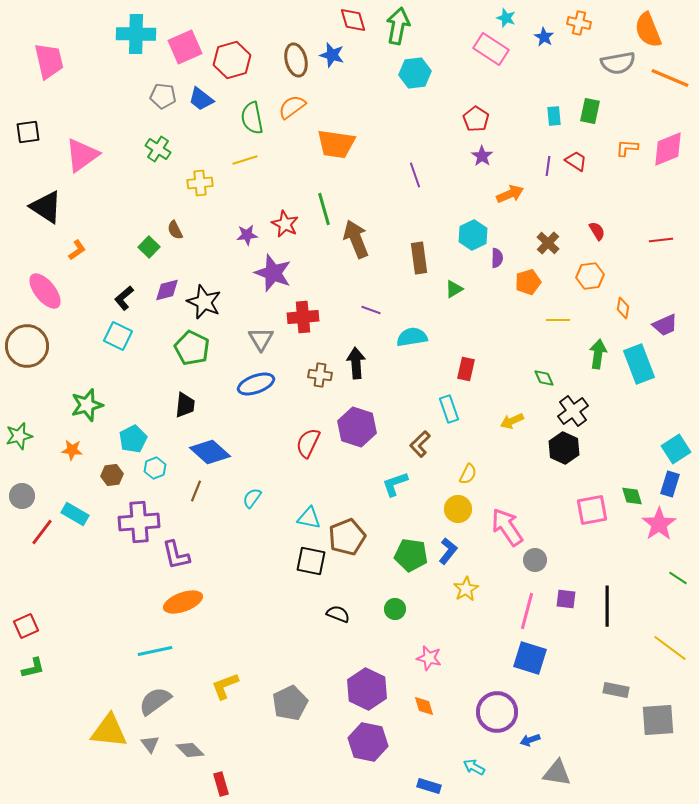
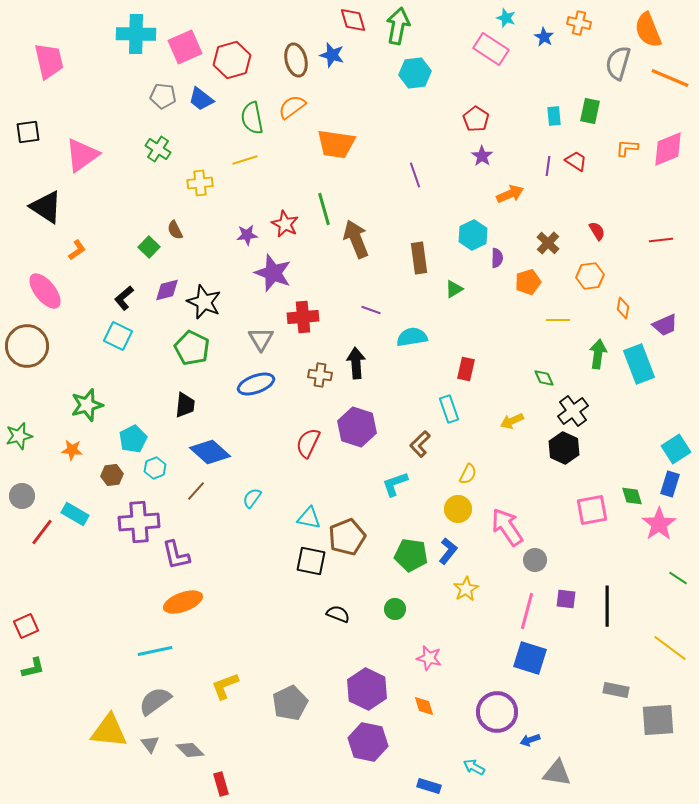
gray semicircle at (618, 63): rotated 116 degrees clockwise
brown line at (196, 491): rotated 20 degrees clockwise
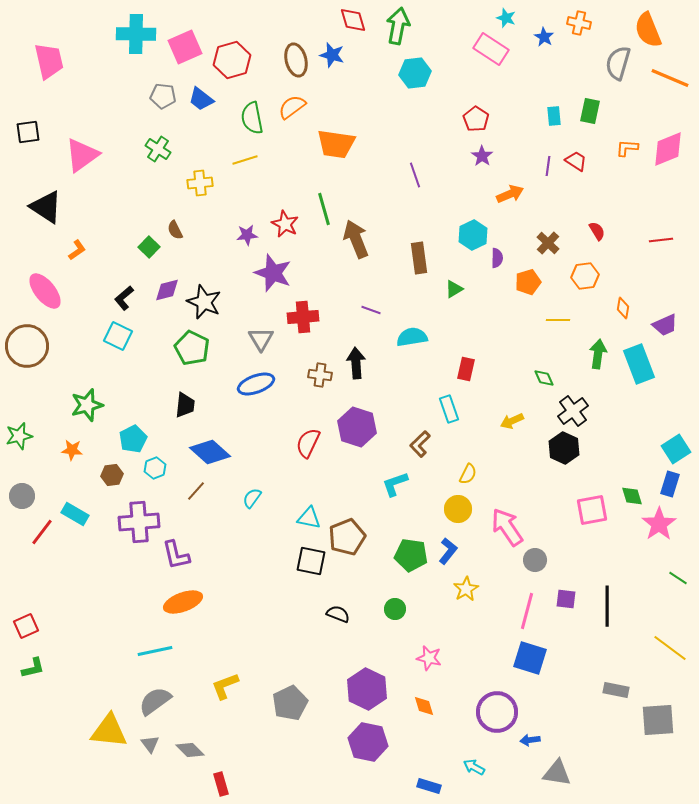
orange hexagon at (590, 276): moved 5 px left
blue arrow at (530, 740): rotated 12 degrees clockwise
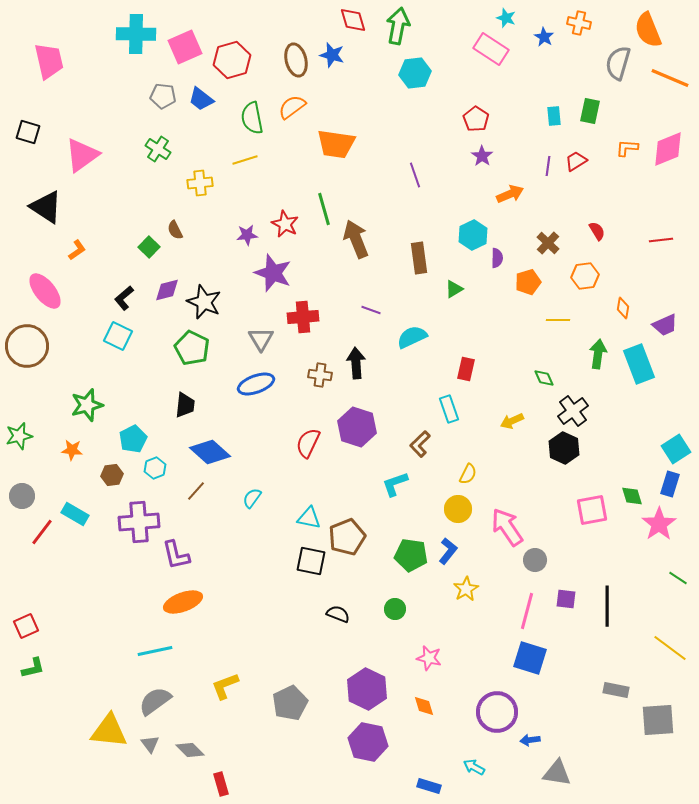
black square at (28, 132): rotated 25 degrees clockwise
red trapezoid at (576, 161): rotated 65 degrees counterclockwise
cyan semicircle at (412, 337): rotated 16 degrees counterclockwise
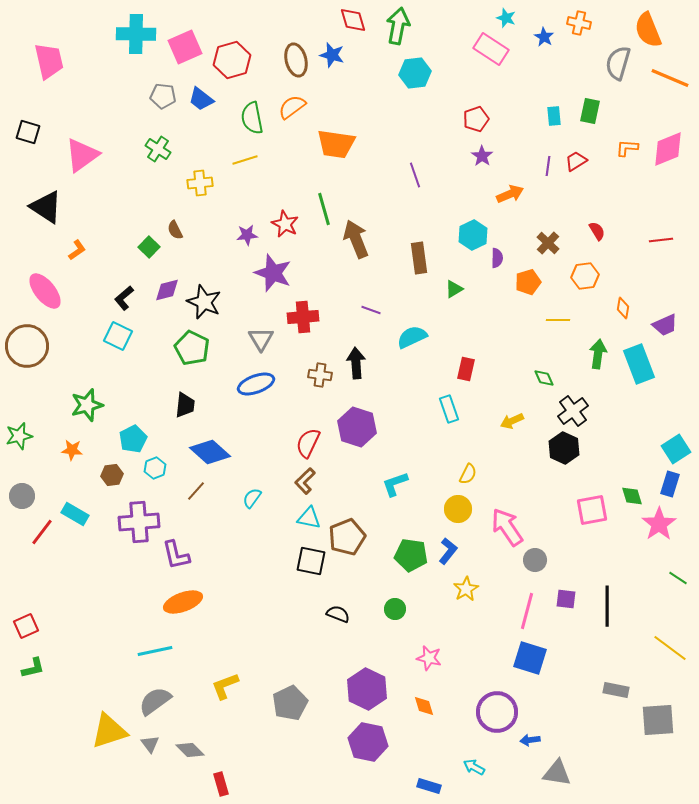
red pentagon at (476, 119): rotated 20 degrees clockwise
brown L-shape at (420, 444): moved 115 px left, 37 px down
yellow triangle at (109, 731): rotated 24 degrees counterclockwise
